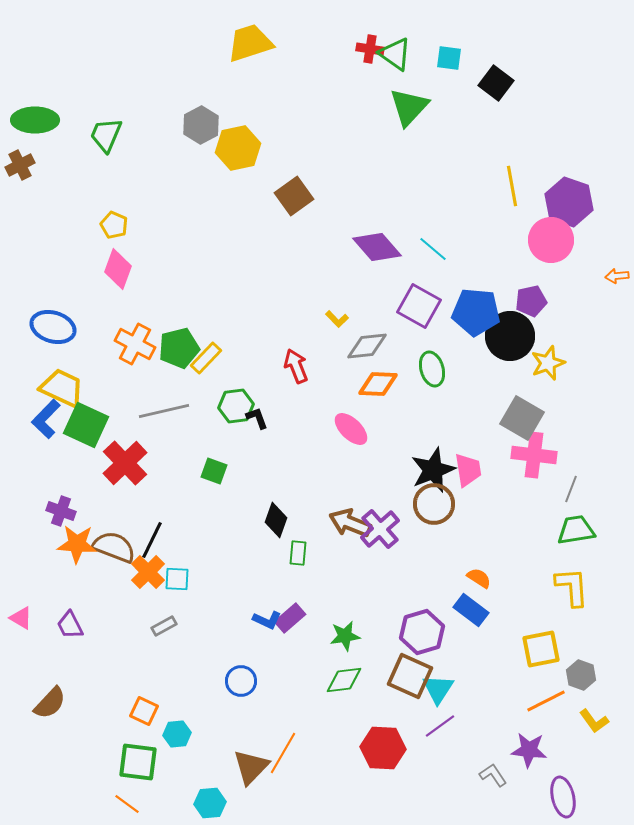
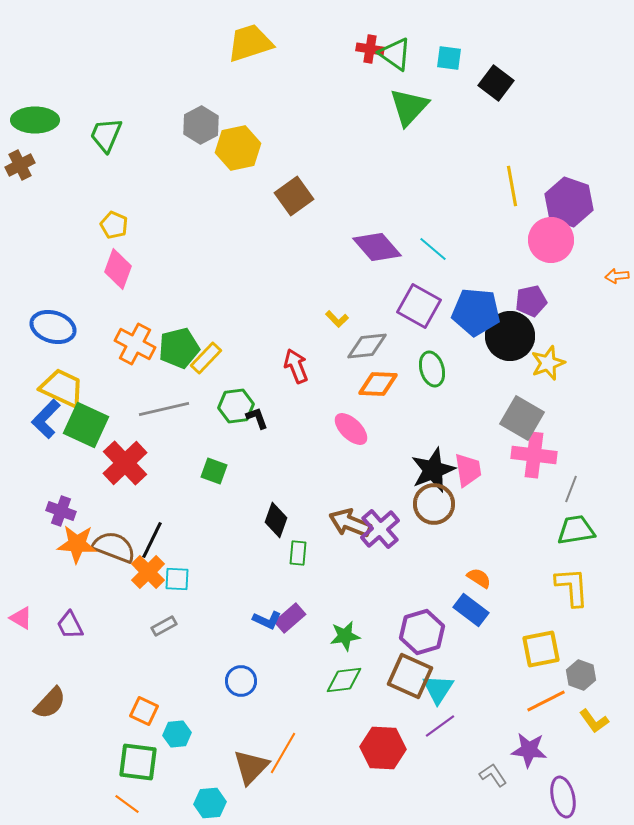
gray line at (164, 411): moved 2 px up
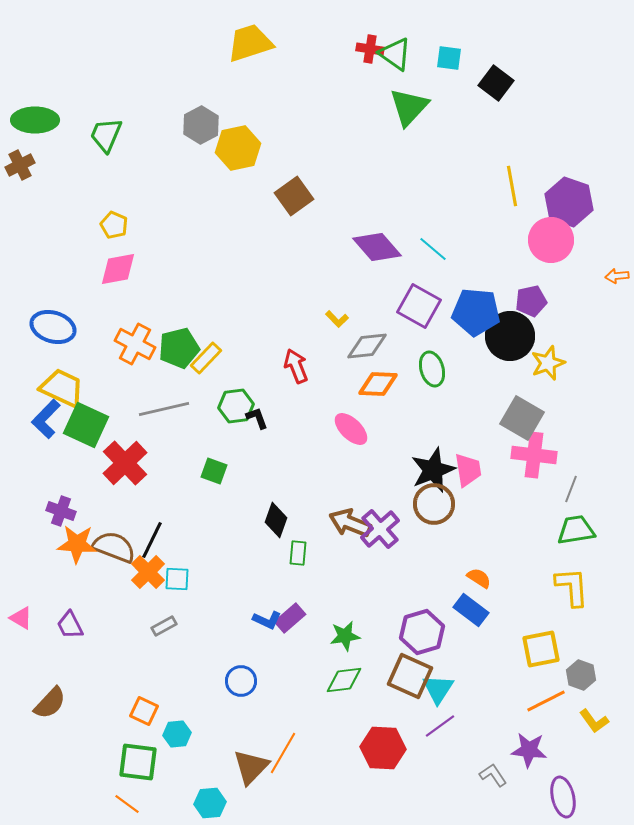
pink diamond at (118, 269): rotated 60 degrees clockwise
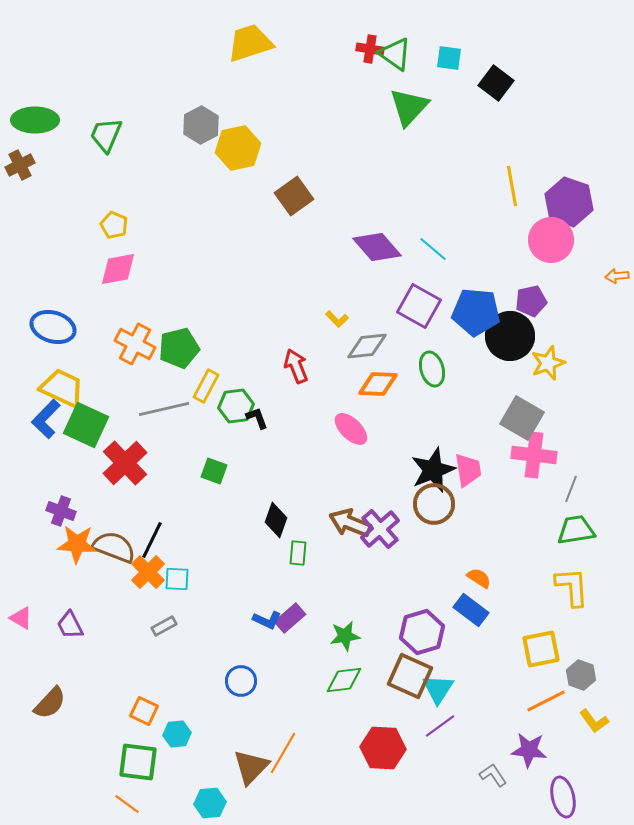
yellow rectangle at (206, 358): moved 28 px down; rotated 16 degrees counterclockwise
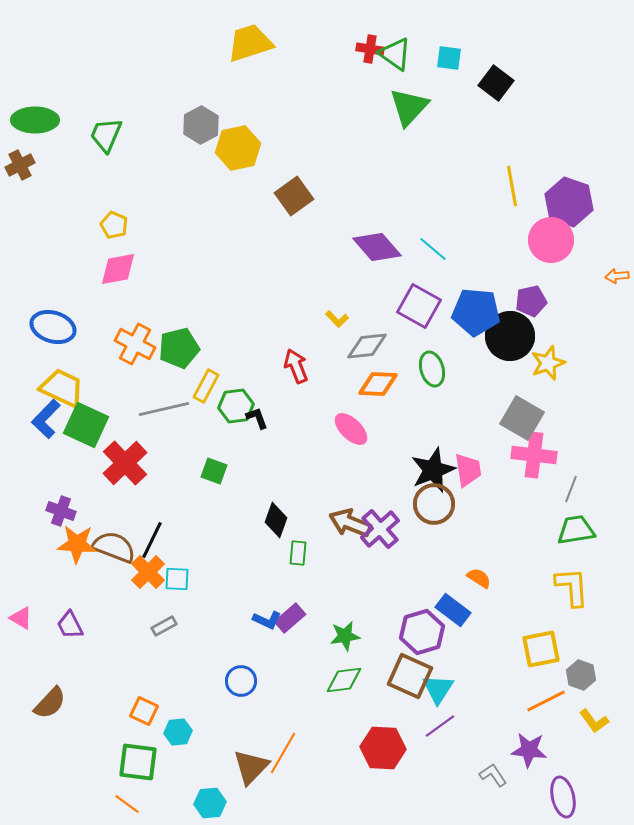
blue rectangle at (471, 610): moved 18 px left
cyan hexagon at (177, 734): moved 1 px right, 2 px up
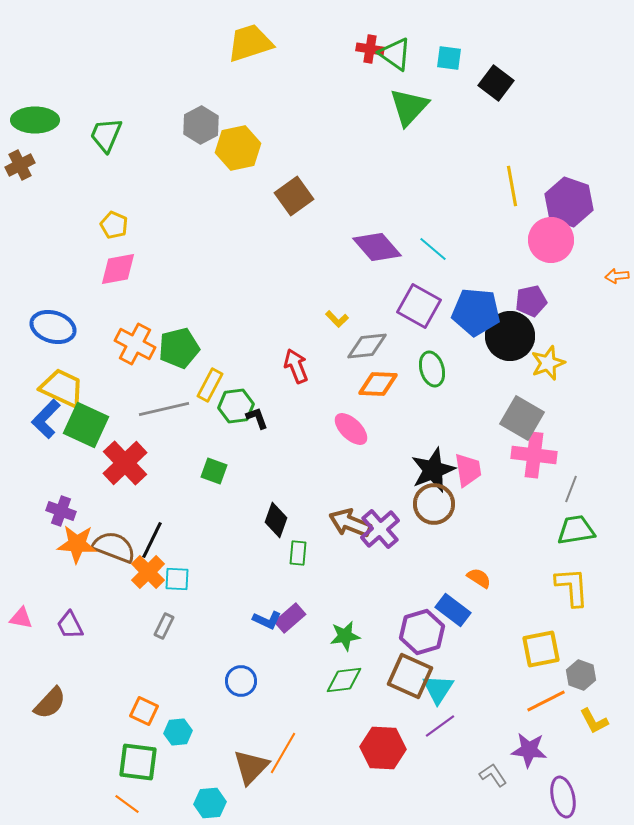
yellow rectangle at (206, 386): moved 4 px right, 1 px up
pink triangle at (21, 618): rotated 20 degrees counterclockwise
gray rectangle at (164, 626): rotated 35 degrees counterclockwise
yellow L-shape at (594, 721): rotated 8 degrees clockwise
